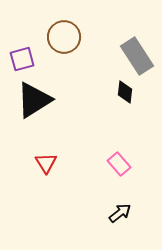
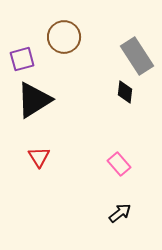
red triangle: moved 7 px left, 6 px up
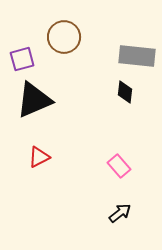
gray rectangle: rotated 51 degrees counterclockwise
black triangle: rotated 9 degrees clockwise
red triangle: rotated 35 degrees clockwise
pink rectangle: moved 2 px down
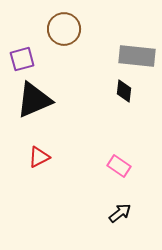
brown circle: moved 8 px up
black diamond: moved 1 px left, 1 px up
pink rectangle: rotated 15 degrees counterclockwise
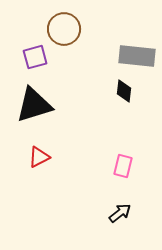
purple square: moved 13 px right, 2 px up
black triangle: moved 5 px down; rotated 6 degrees clockwise
pink rectangle: moved 4 px right; rotated 70 degrees clockwise
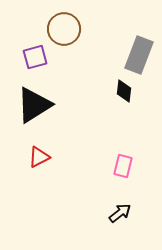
gray rectangle: moved 2 px right, 1 px up; rotated 75 degrees counterclockwise
black triangle: rotated 15 degrees counterclockwise
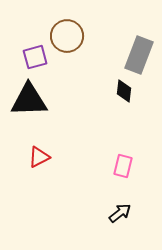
brown circle: moved 3 px right, 7 px down
black triangle: moved 5 px left, 5 px up; rotated 30 degrees clockwise
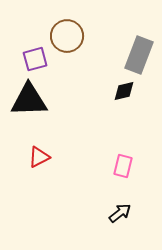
purple square: moved 2 px down
black diamond: rotated 70 degrees clockwise
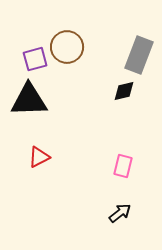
brown circle: moved 11 px down
